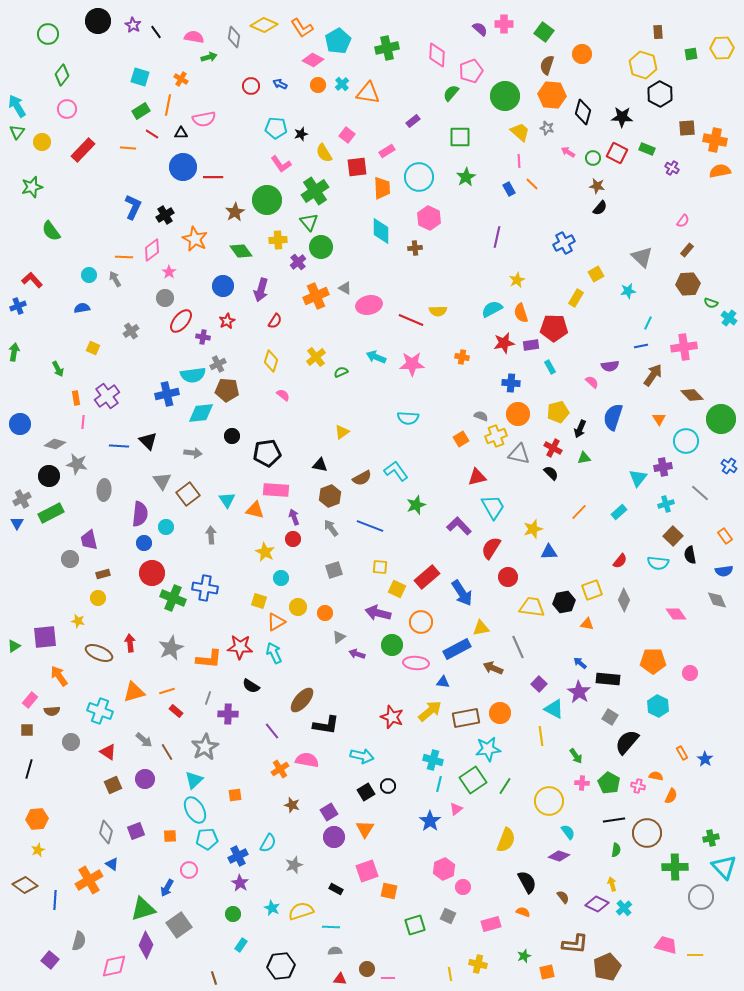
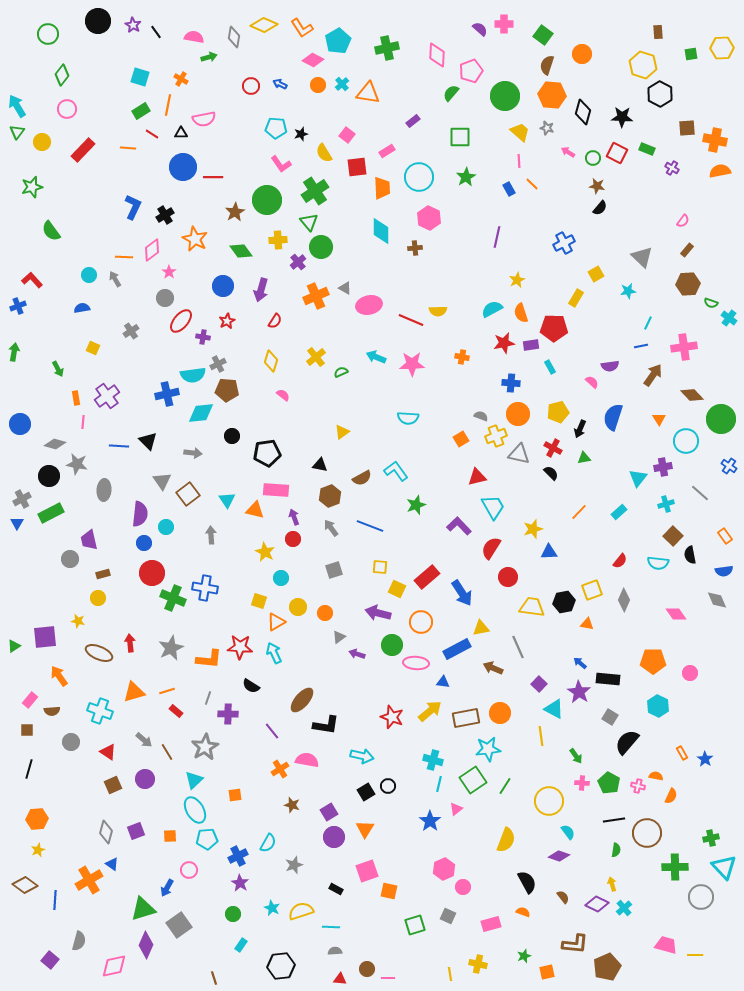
green square at (544, 32): moved 1 px left, 3 px down
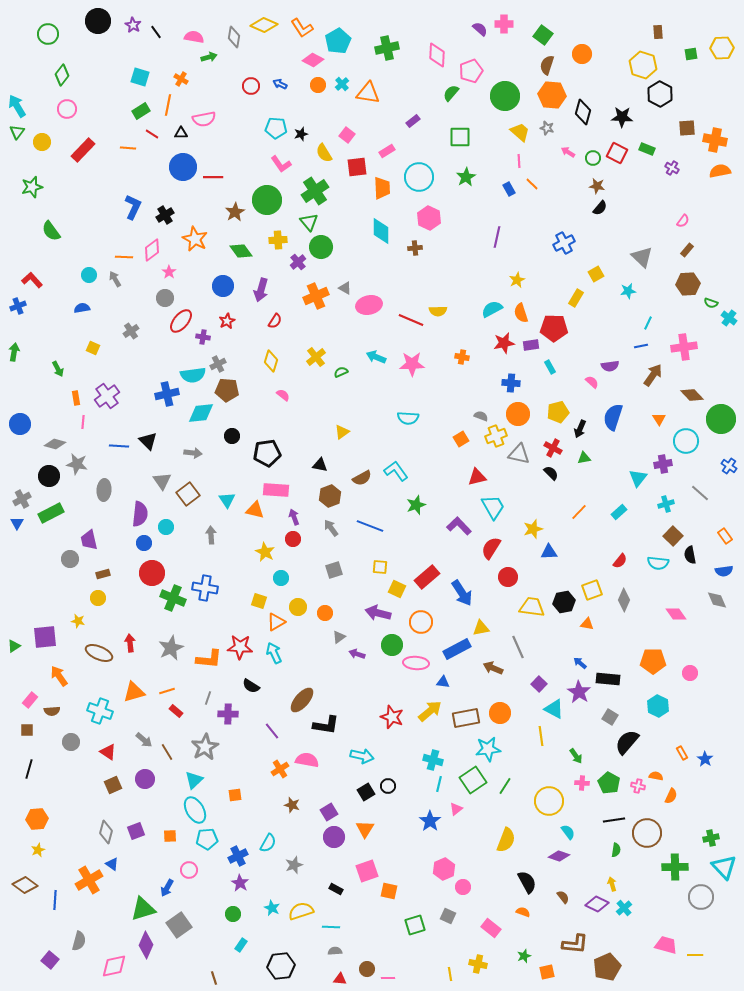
purple cross at (663, 467): moved 3 px up
pink rectangle at (491, 924): moved 4 px down; rotated 54 degrees clockwise
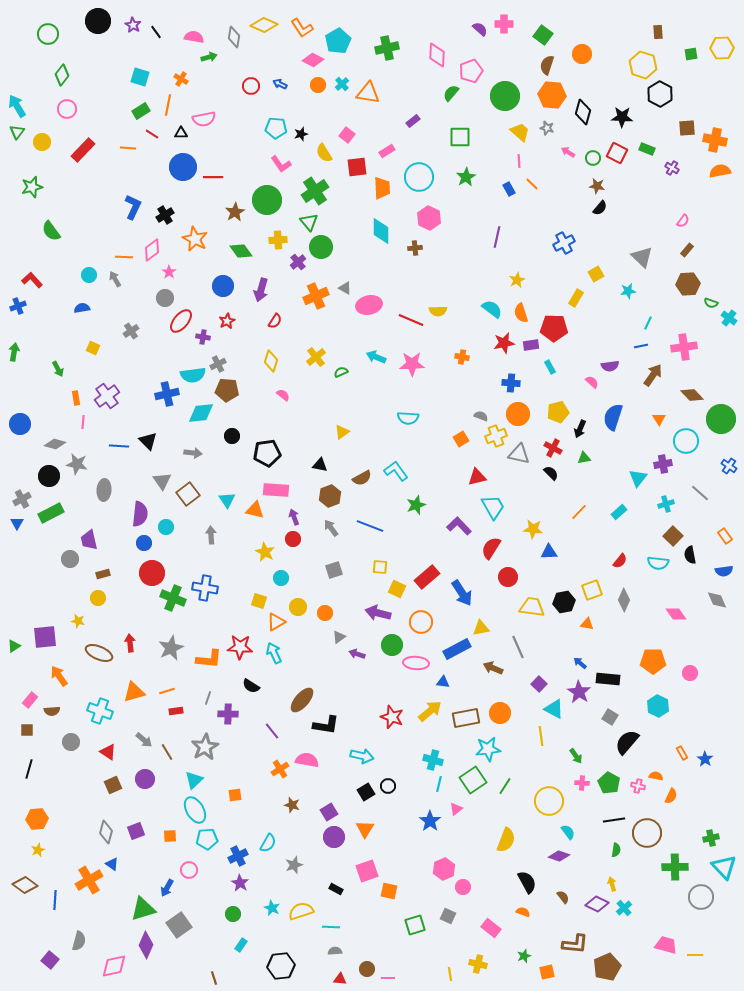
cyan semicircle at (492, 309): rotated 65 degrees clockwise
yellow star at (533, 529): rotated 24 degrees clockwise
red rectangle at (176, 711): rotated 48 degrees counterclockwise
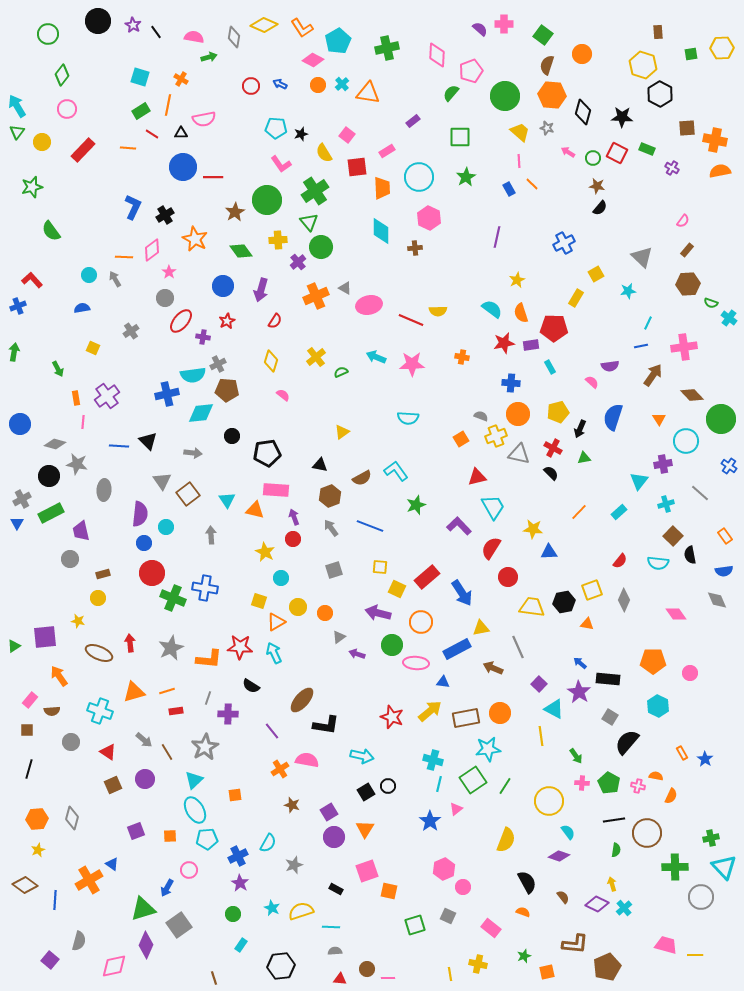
cyan triangle at (638, 478): moved 1 px right, 3 px down
purple trapezoid at (89, 540): moved 8 px left, 9 px up
gray diamond at (106, 832): moved 34 px left, 14 px up
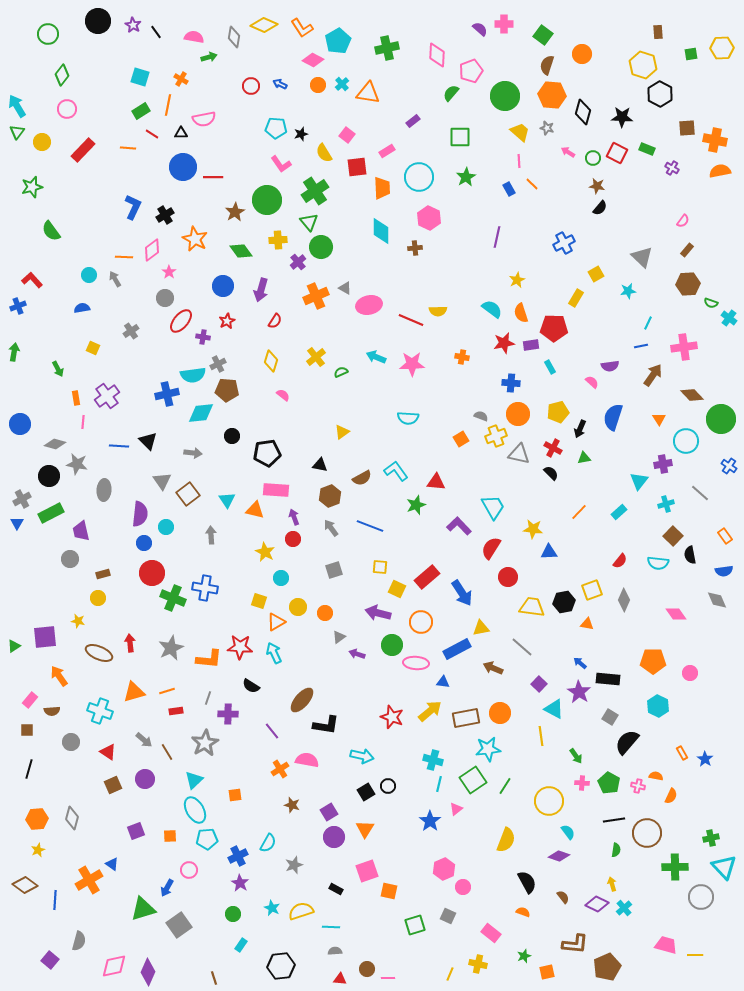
red triangle at (477, 477): moved 41 px left, 5 px down; rotated 18 degrees clockwise
gray line at (518, 647): moved 4 px right; rotated 25 degrees counterclockwise
gray star at (205, 747): moved 4 px up
pink rectangle at (491, 928): moved 5 px down
purple diamond at (146, 945): moved 2 px right, 27 px down
yellow line at (450, 974): rotated 32 degrees clockwise
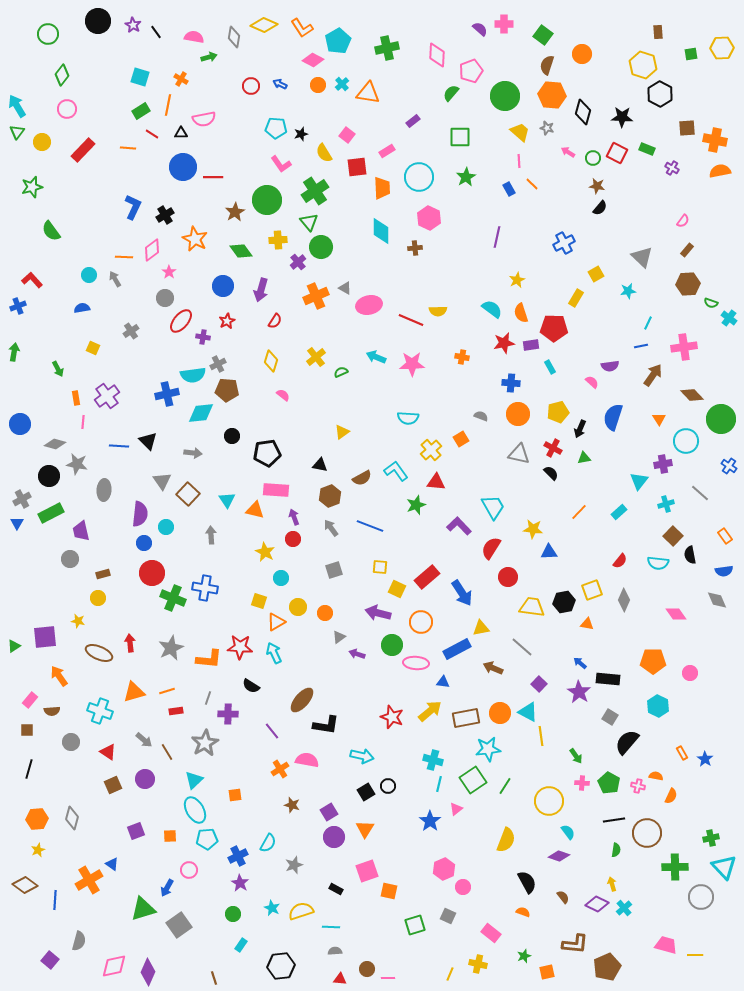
yellow cross at (496, 436): moved 65 px left, 14 px down; rotated 20 degrees counterclockwise
brown square at (188, 494): rotated 10 degrees counterclockwise
cyan triangle at (554, 709): moved 26 px left, 3 px down
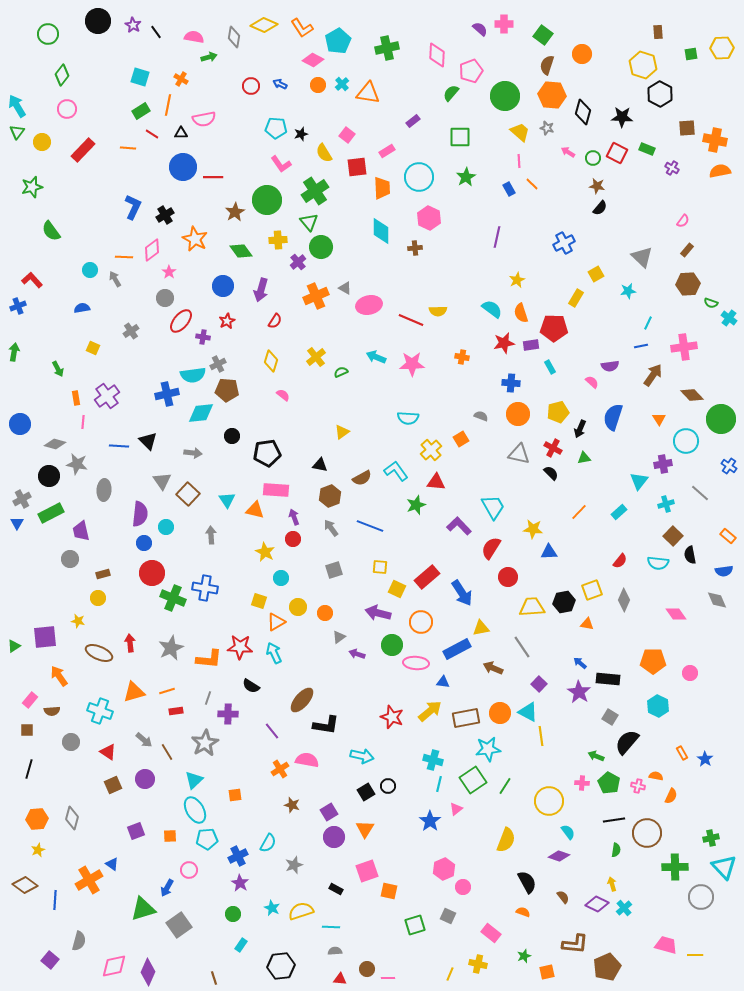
cyan circle at (89, 275): moved 1 px right, 5 px up
orange rectangle at (725, 536): moved 3 px right; rotated 14 degrees counterclockwise
yellow trapezoid at (532, 607): rotated 12 degrees counterclockwise
gray line at (522, 647): rotated 15 degrees clockwise
green arrow at (576, 756): moved 20 px right; rotated 147 degrees clockwise
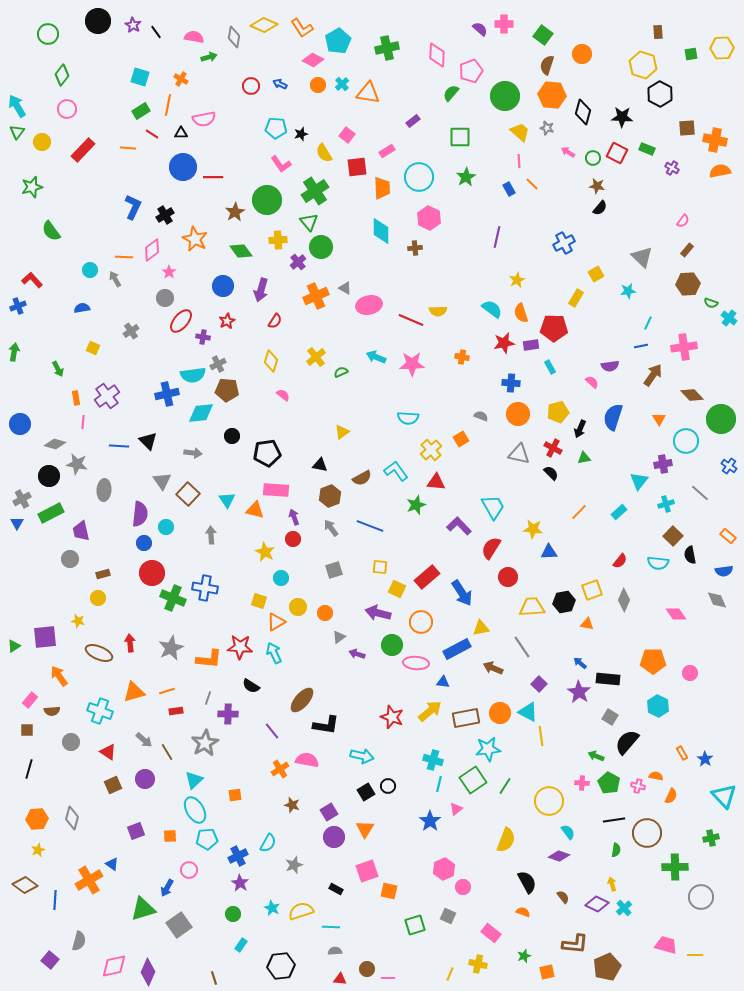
cyan triangle at (724, 867): moved 71 px up
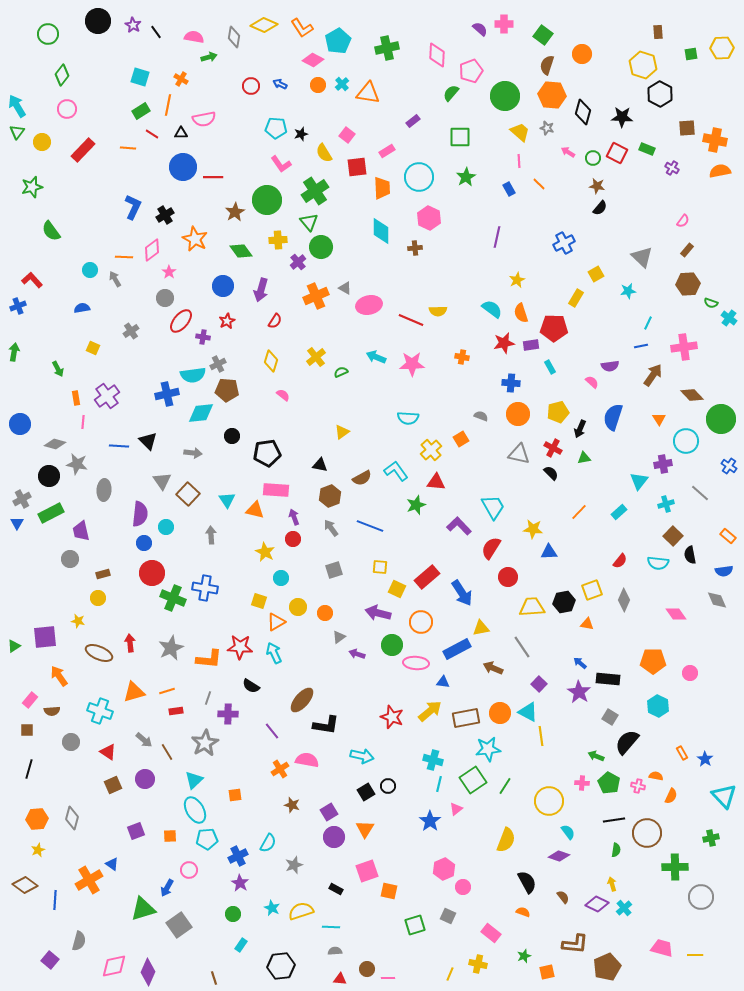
orange line at (532, 184): moved 7 px right
pink trapezoid at (666, 945): moved 4 px left, 3 px down
